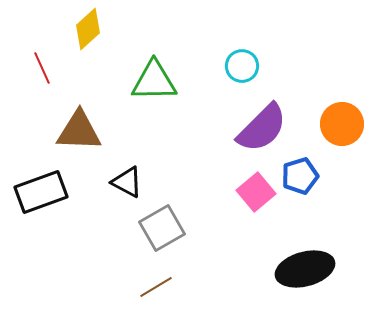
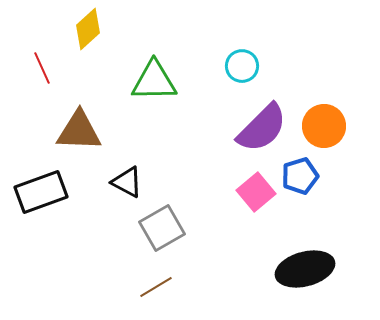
orange circle: moved 18 px left, 2 px down
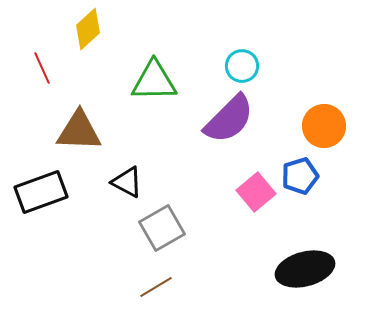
purple semicircle: moved 33 px left, 9 px up
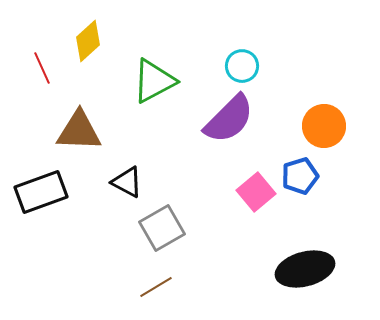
yellow diamond: moved 12 px down
green triangle: rotated 27 degrees counterclockwise
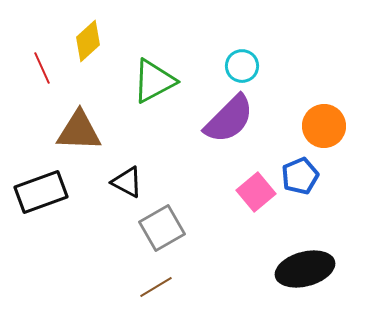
blue pentagon: rotated 6 degrees counterclockwise
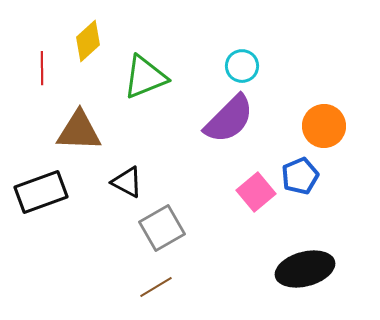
red line: rotated 24 degrees clockwise
green triangle: moved 9 px left, 4 px up; rotated 6 degrees clockwise
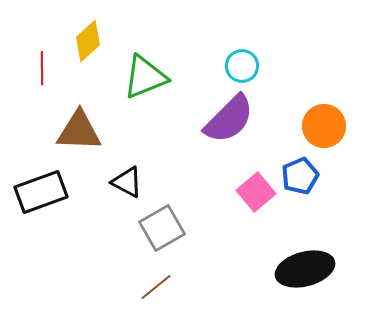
brown line: rotated 8 degrees counterclockwise
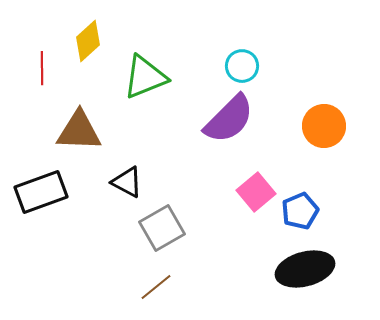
blue pentagon: moved 35 px down
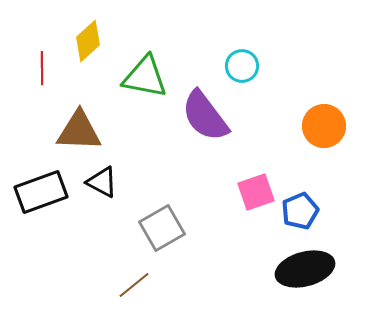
green triangle: rotated 33 degrees clockwise
purple semicircle: moved 24 px left, 3 px up; rotated 98 degrees clockwise
black triangle: moved 25 px left
pink square: rotated 21 degrees clockwise
brown line: moved 22 px left, 2 px up
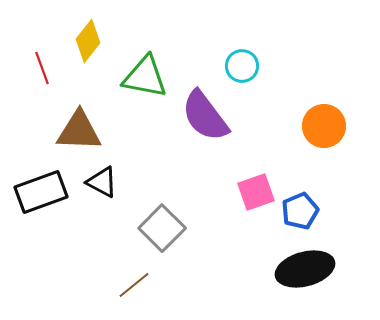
yellow diamond: rotated 9 degrees counterclockwise
red line: rotated 20 degrees counterclockwise
gray square: rotated 15 degrees counterclockwise
